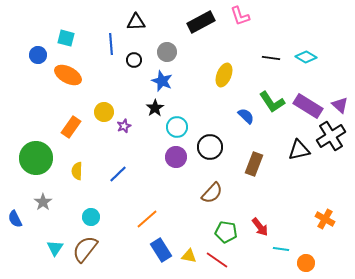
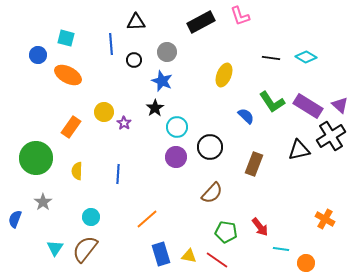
purple star at (124, 126): moved 3 px up; rotated 16 degrees counterclockwise
blue line at (118, 174): rotated 42 degrees counterclockwise
blue semicircle at (15, 219): rotated 48 degrees clockwise
blue rectangle at (161, 250): moved 4 px down; rotated 15 degrees clockwise
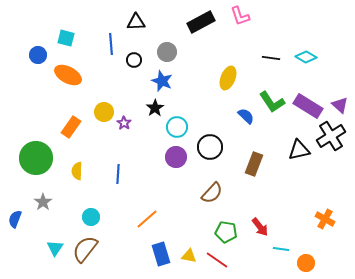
yellow ellipse at (224, 75): moved 4 px right, 3 px down
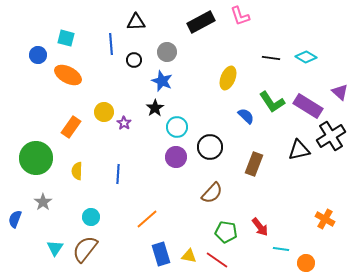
purple triangle at (340, 105): moved 13 px up
